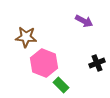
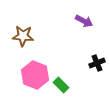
brown star: moved 3 px left, 1 px up
pink hexagon: moved 9 px left, 12 px down
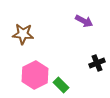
brown star: moved 2 px up
pink hexagon: rotated 12 degrees clockwise
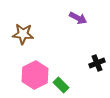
purple arrow: moved 6 px left, 3 px up
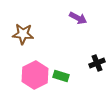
green rectangle: moved 9 px up; rotated 28 degrees counterclockwise
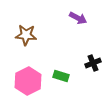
brown star: moved 3 px right, 1 px down
black cross: moved 4 px left
pink hexagon: moved 7 px left, 6 px down
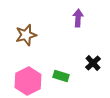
purple arrow: rotated 114 degrees counterclockwise
brown star: rotated 20 degrees counterclockwise
black cross: rotated 21 degrees counterclockwise
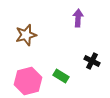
black cross: moved 1 px left, 2 px up; rotated 21 degrees counterclockwise
green rectangle: rotated 14 degrees clockwise
pink hexagon: rotated 12 degrees clockwise
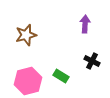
purple arrow: moved 7 px right, 6 px down
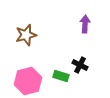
black cross: moved 12 px left, 4 px down
green rectangle: rotated 14 degrees counterclockwise
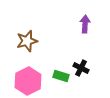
brown star: moved 1 px right, 6 px down
black cross: moved 1 px right, 3 px down
pink hexagon: rotated 12 degrees counterclockwise
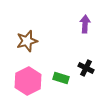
black cross: moved 5 px right
green rectangle: moved 2 px down
